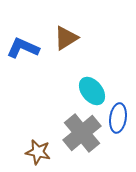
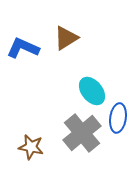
brown star: moved 7 px left, 5 px up
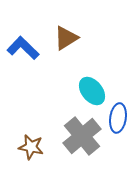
blue L-shape: rotated 20 degrees clockwise
gray cross: moved 3 px down
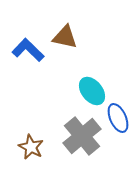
brown triangle: moved 1 px left, 1 px up; rotated 44 degrees clockwise
blue L-shape: moved 5 px right, 2 px down
blue ellipse: rotated 32 degrees counterclockwise
brown star: rotated 15 degrees clockwise
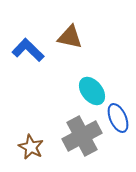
brown triangle: moved 5 px right
gray cross: rotated 12 degrees clockwise
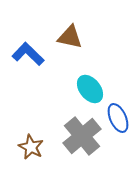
blue L-shape: moved 4 px down
cyan ellipse: moved 2 px left, 2 px up
gray cross: rotated 12 degrees counterclockwise
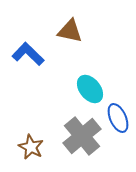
brown triangle: moved 6 px up
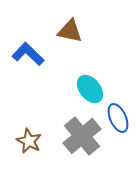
brown star: moved 2 px left, 6 px up
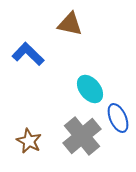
brown triangle: moved 7 px up
